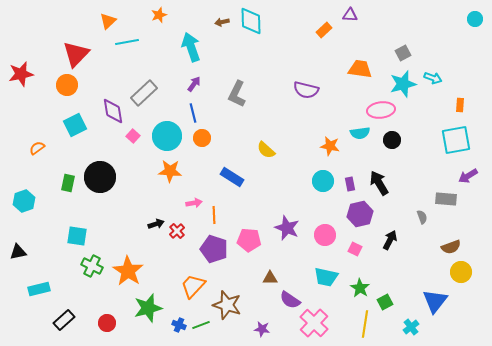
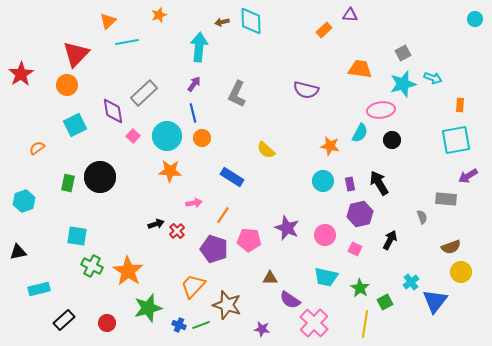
cyan arrow at (191, 47): moved 8 px right; rotated 24 degrees clockwise
red star at (21, 74): rotated 20 degrees counterclockwise
cyan semicircle at (360, 133): rotated 54 degrees counterclockwise
orange line at (214, 215): moved 9 px right; rotated 36 degrees clockwise
cyan cross at (411, 327): moved 45 px up
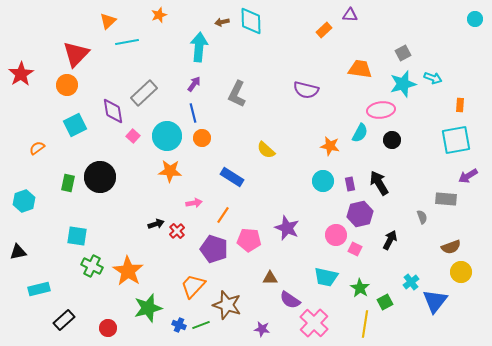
pink circle at (325, 235): moved 11 px right
red circle at (107, 323): moved 1 px right, 5 px down
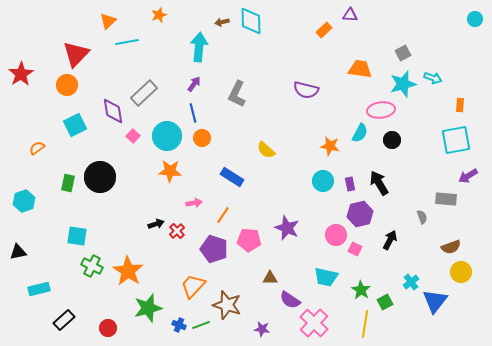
green star at (360, 288): moved 1 px right, 2 px down
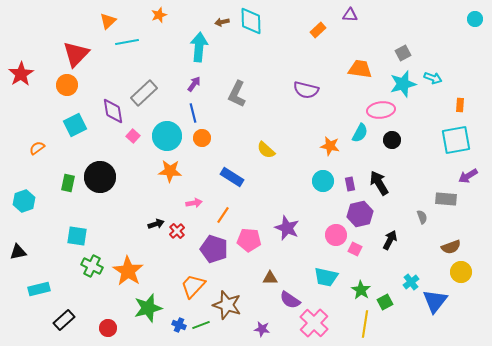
orange rectangle at (324, 30): moved 6 px left
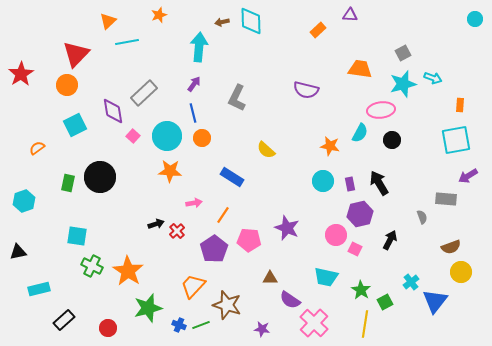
gray L-shape at (237, 94): moved 4 px down
purple pentagon at (214, 249): rotated 20 degrees clockwise
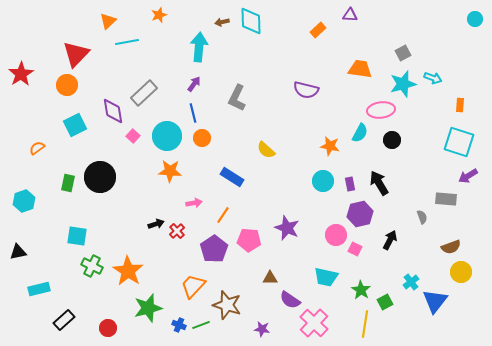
cyan square at (456, 140): moved 3 px right, 2 px down; rotated 28 degrees clockwise
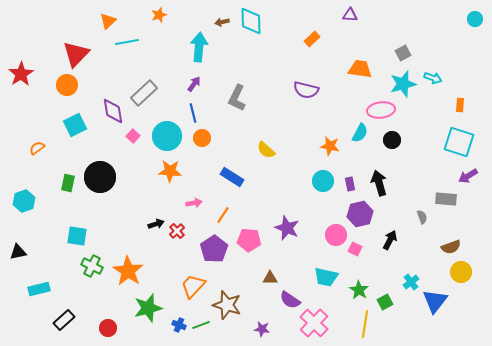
orange rectangle at (318, 30): moved 6 px left, 9 px down
black arrow at (379, 183): rotated 15 degrees clockwise
green star at (361, 290): moved 2 px left
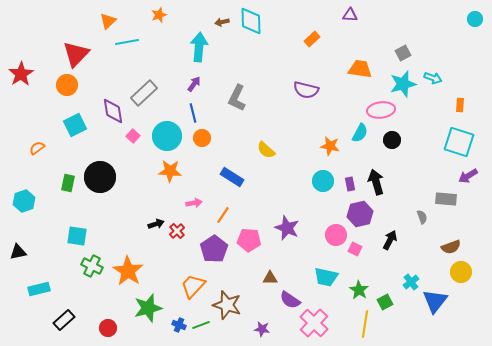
black arrow at (379, 183): moved 3 px left, 1 px up
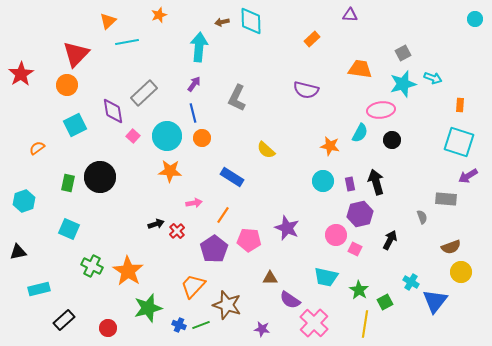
cyan square at (77, 236): moved 8 px left, 7 px up; rotated 15 degrees clockwise
cyan cross at (411, 282): rotated 21 degrees counterclockwise
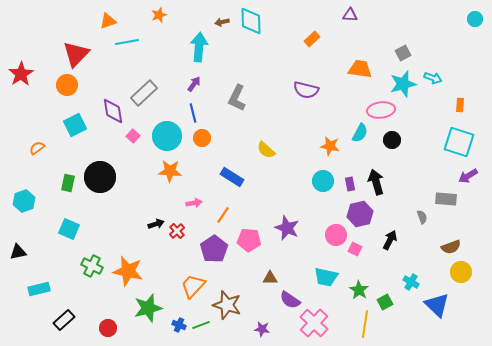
orange triangle at (108, 21): rotated 24 degrees clockwise
orange star at (128, 271): rotated 20 degrees counterclockwise
blue triangle at (435, 301): moved 2 px right, 4 px down; rotated 24 degrees counterclockwise
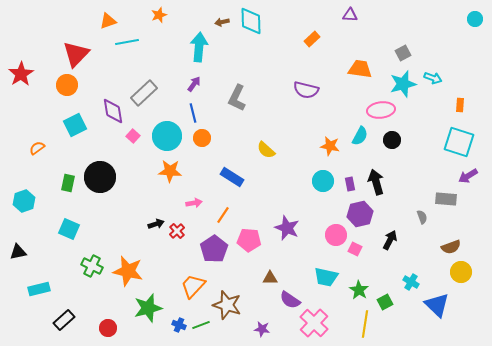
cyan semicircle at (360, 133): moved 3 px down
